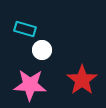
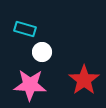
white circle: moved 2 px down
red star: moved 2 px right
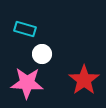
white circle: moved 2 px down
pink star: moved 3 px left, 2 px up
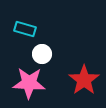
pink star: moved 2 px right
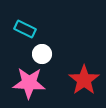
cyan rectangle: rotated 10 degrees clockwise
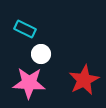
white circle: moved 1 px left
red star: rotated 8 degrees clockwise
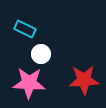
red star: rotated 24 degrees clockwise
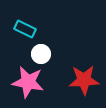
pink star: moved 1 px left, 1 px up; rotated 8 degrees clockwise
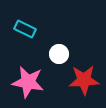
white circle: moved 18 px right
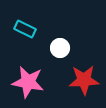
white circle: moved 1 px right, 6 px up
